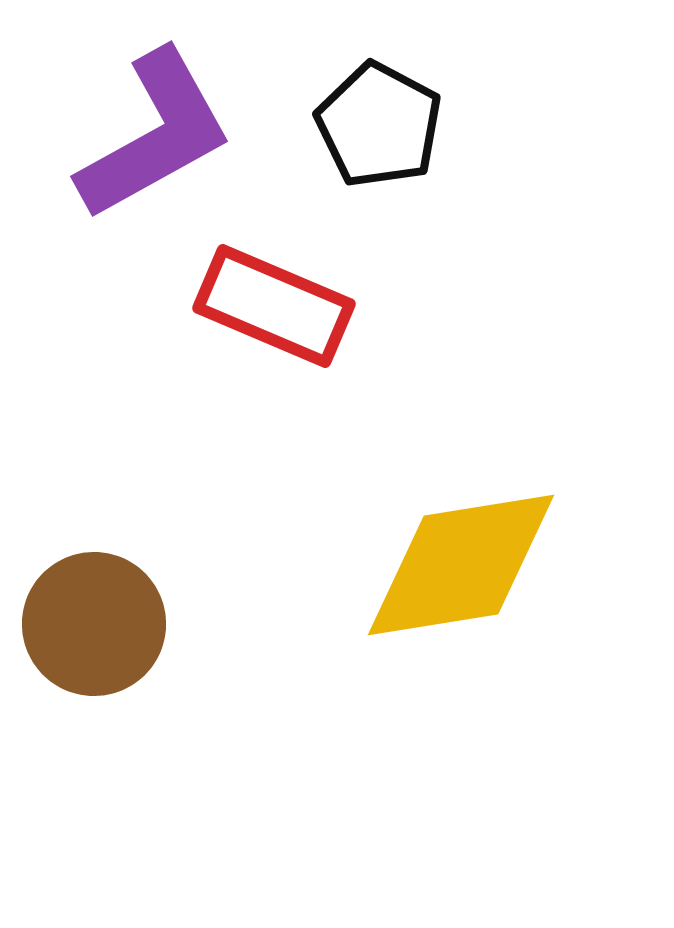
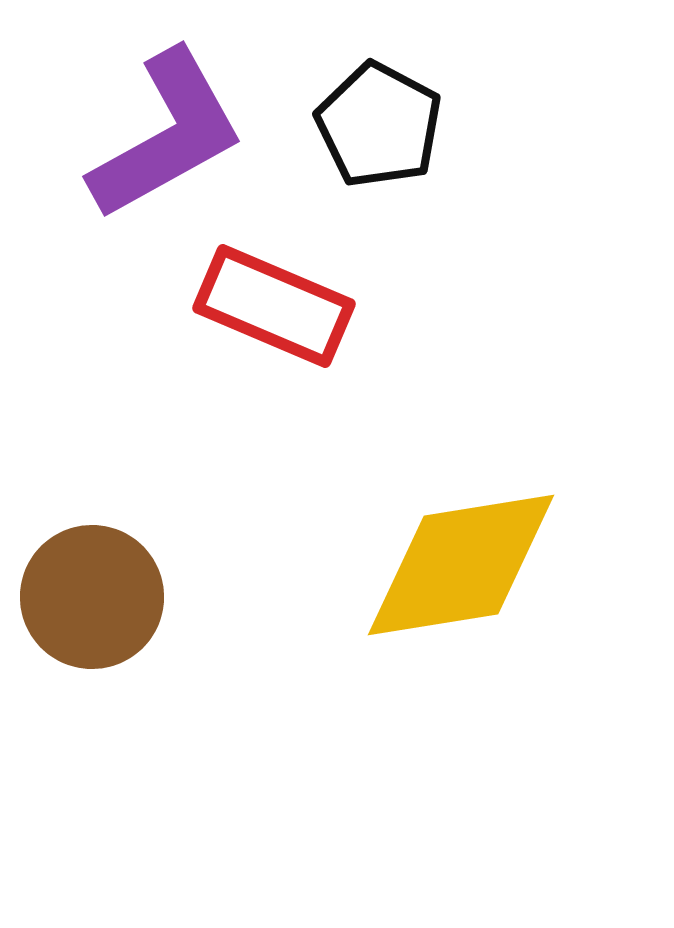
purple L-shape: moved 12 px right
brown circle: moved 2 px left, 27 px up
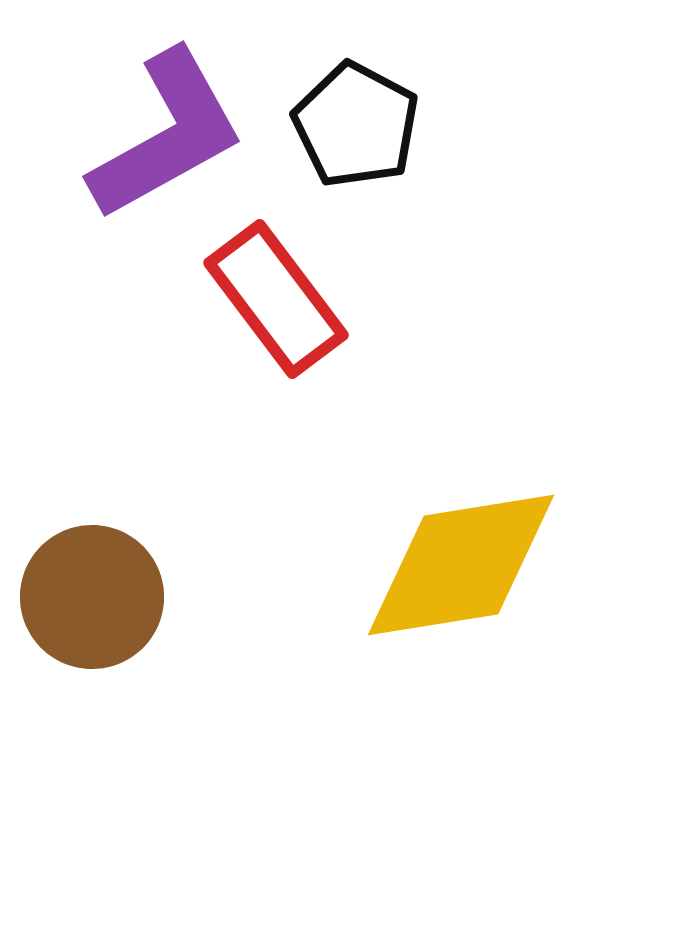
black pentagon: moved 23 px left
red rectangle: moved 2 px right, 7 px up; rotated 30 degrees clockwise
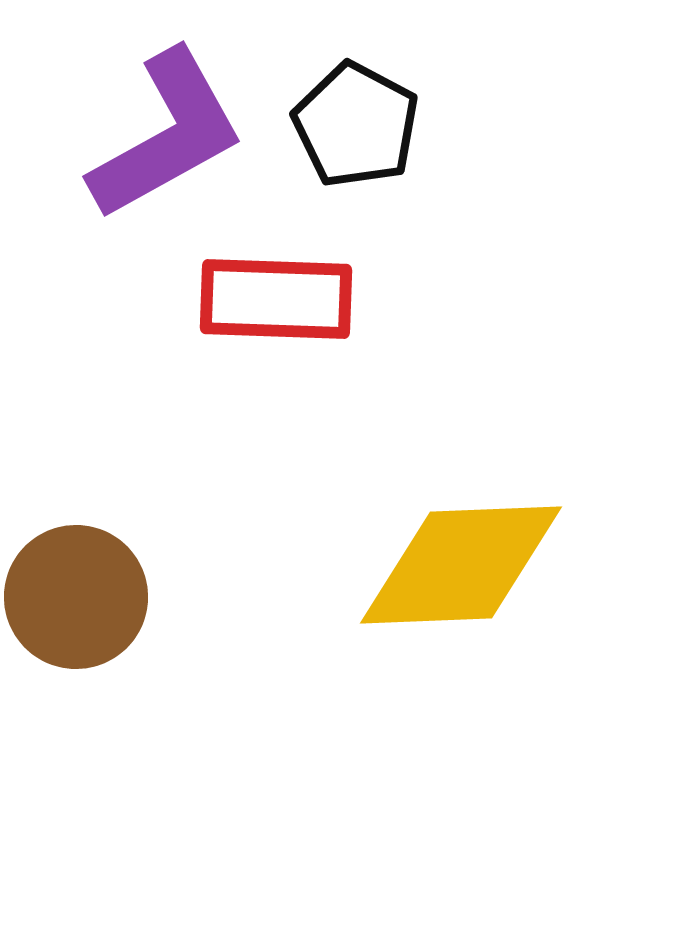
red rectangle: rotated 51 degrees counterclockwise
yellow diamond: rotated 7 degrees clockwise
brown circle: moved 16 px left
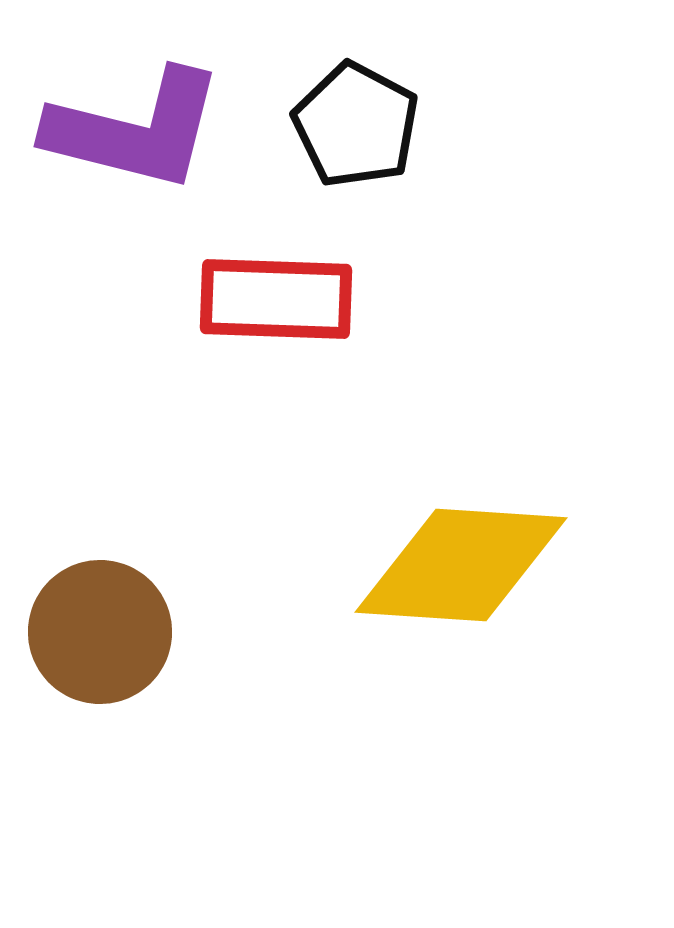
purple L-shape: moved 32 px left, 5 px up; rotated 43 degrees clockwise
yellow diamond: rotated 6 degrees clockwise
brown circle: moved 24 px right, 35 px down
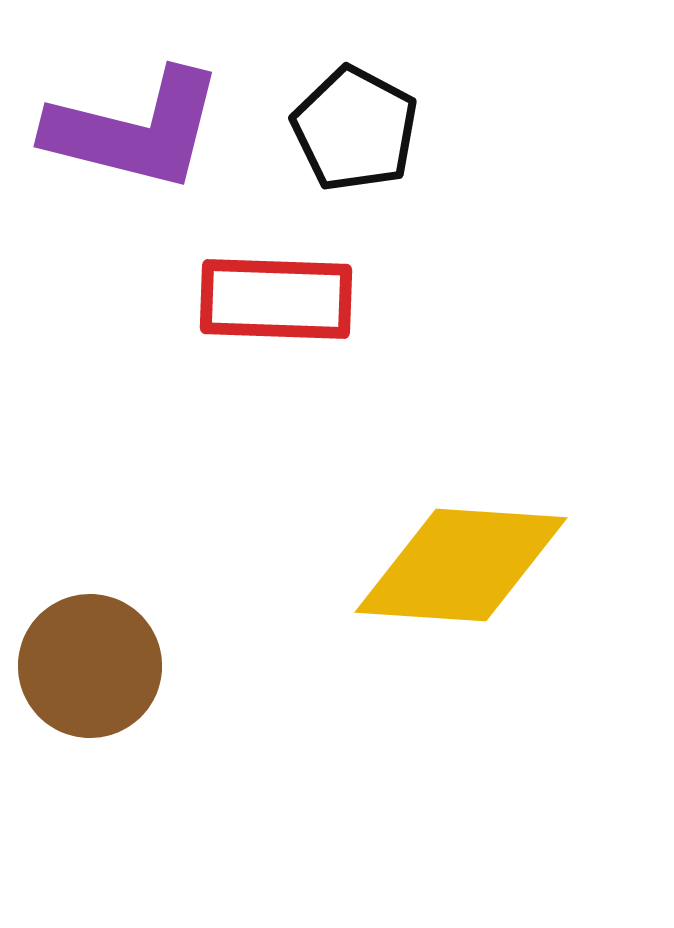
black pentagon: moved 1 px left, 4 px down
brown circle: moved 10 px left, 34 px down
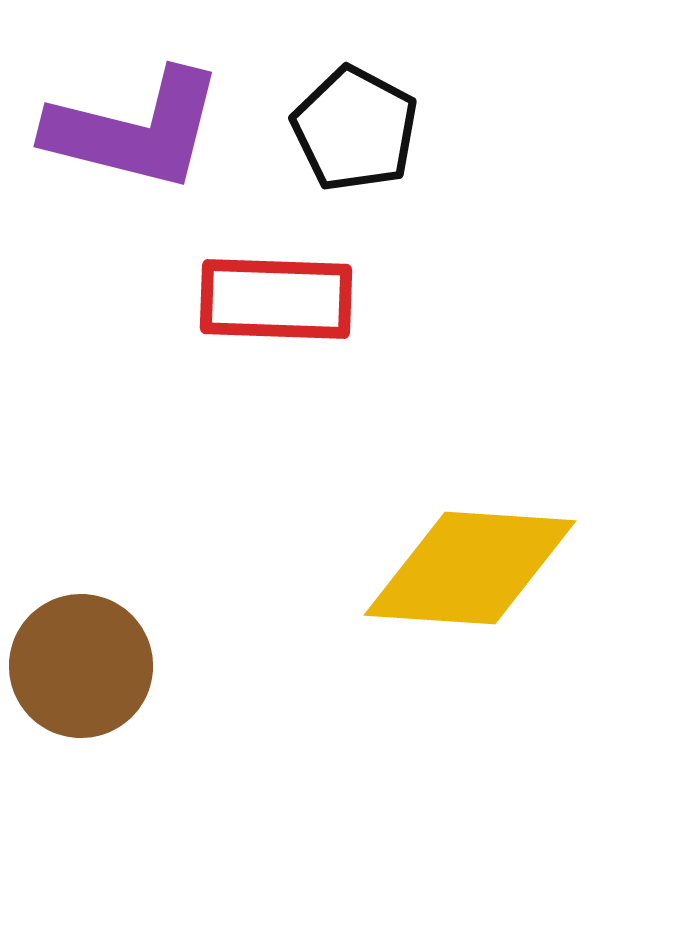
yellow diamond: moved 9 px right, 3 px down
brown circle: moved 9 px left
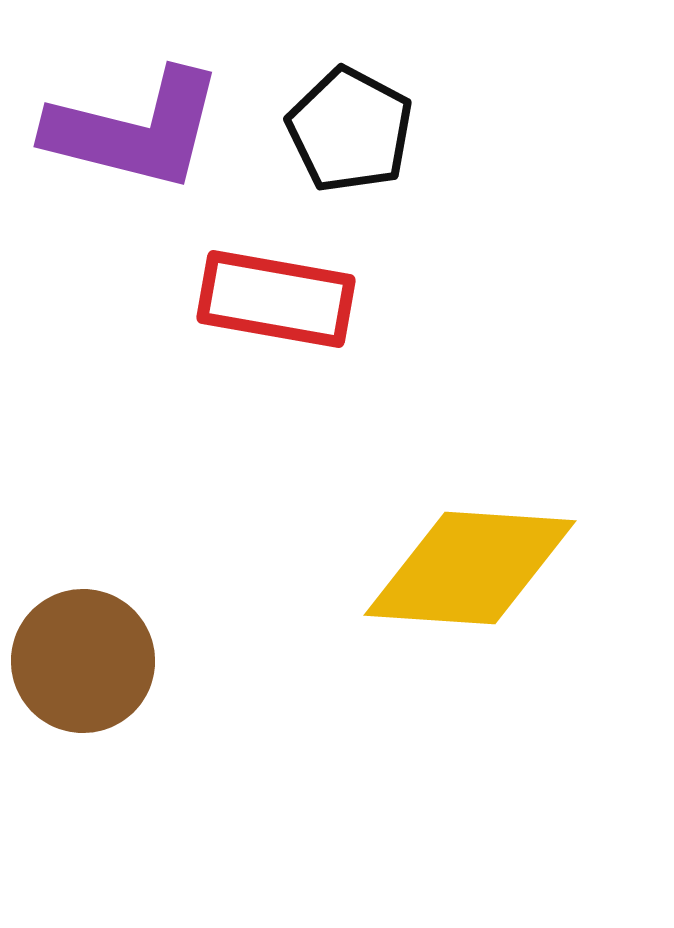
black pentagon: moved 5 px left, 1 px down
red rectangle: rotated 8 degrees clockwise
brown circle: moved 2 px right, 5 px up
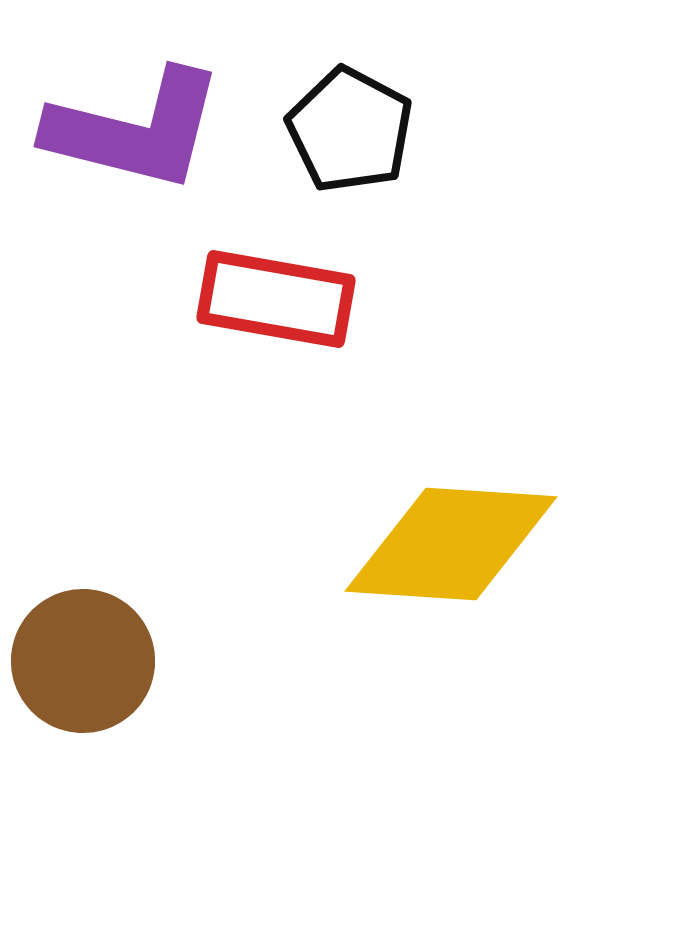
yellow diamond: moved 19 px left, 24 px up
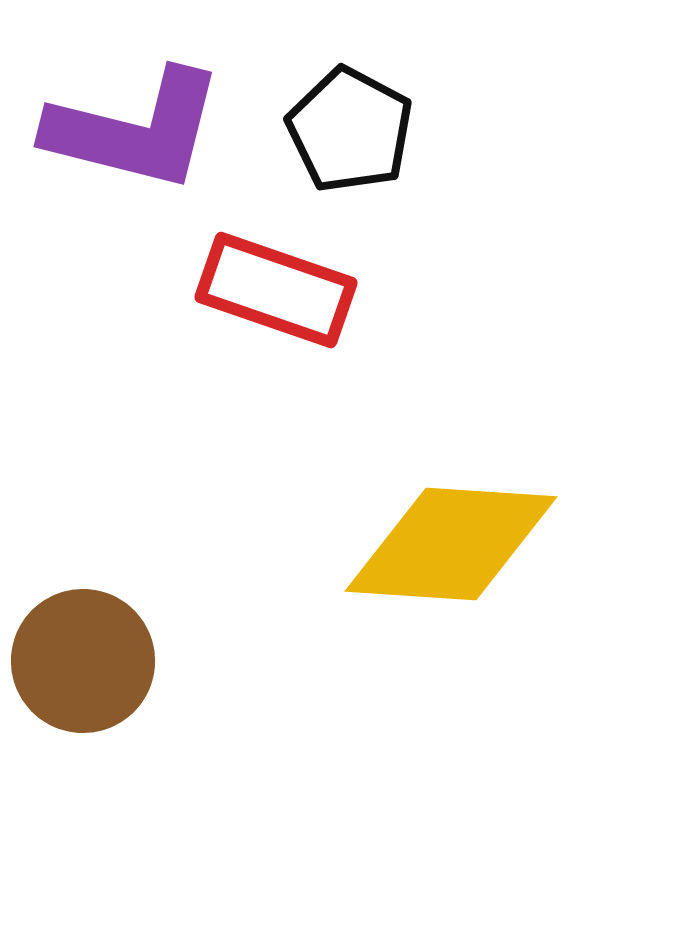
red rectangle: moved 9 px up; rotated 9 degrees clockwise
